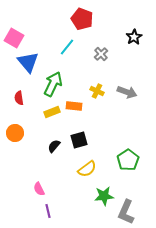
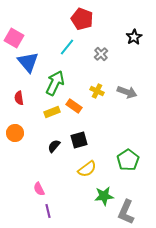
green arrow: moved 2 px right, 1 px up
orange rectangle: rotated 28 degrees clockwise
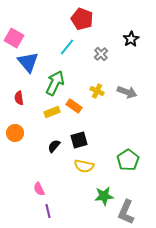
black star: moved 3 px left, 2 px down
yellow semicircle: moved 3 px left, 3 px up; rotated 48 degrees clockwise
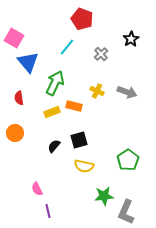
orange rectangle: rotated 21 degrees counterclockwise
pink semicircle: moved 2 px left
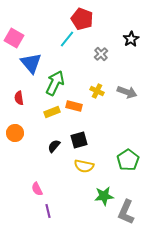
cyan line: moved 8 px up
blue triangle: moved 3 px right, 1 px down
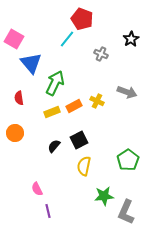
pink square: moved 1 px down
gray cross: rotated 24 degrees counterclockwise
yellow cross: moved 10 px down
orange rectangle: rotated 42 degrees counterclockwise
black square: rotated 12 degrees counterclockwise
yellow semicircle: rotated 90 degrees clockwise
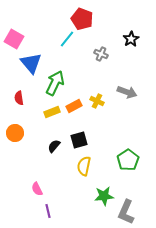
black square: rotated 12 degrees clockwise
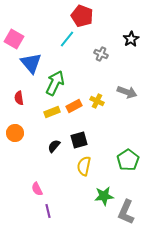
red pentagon: moved 3 px up
